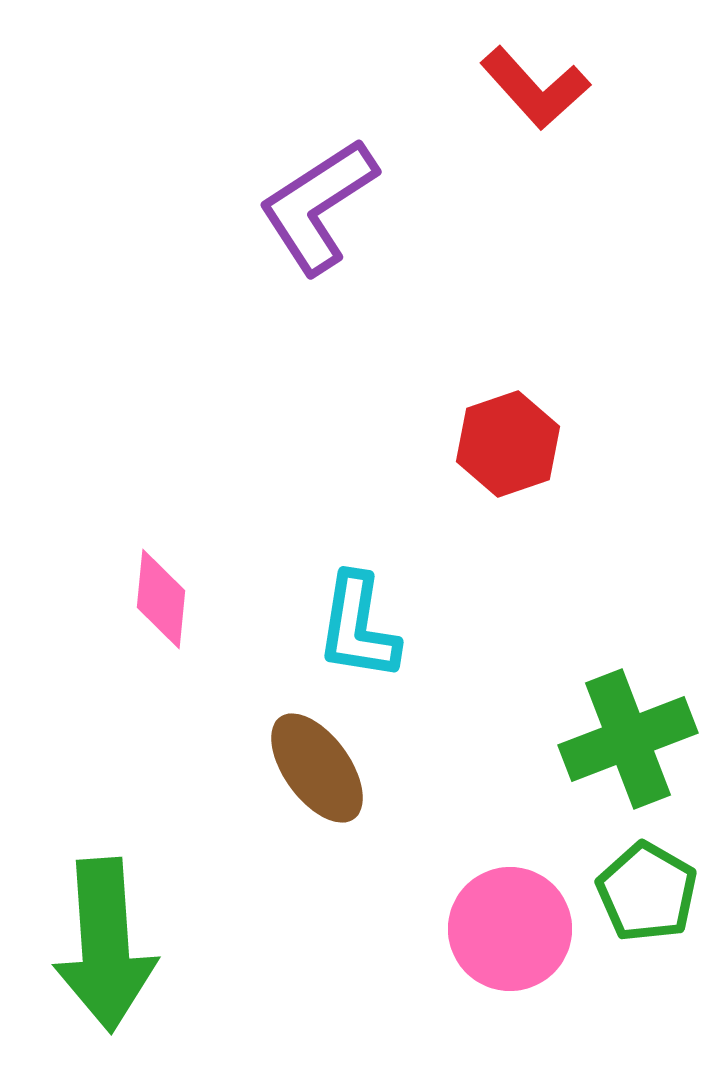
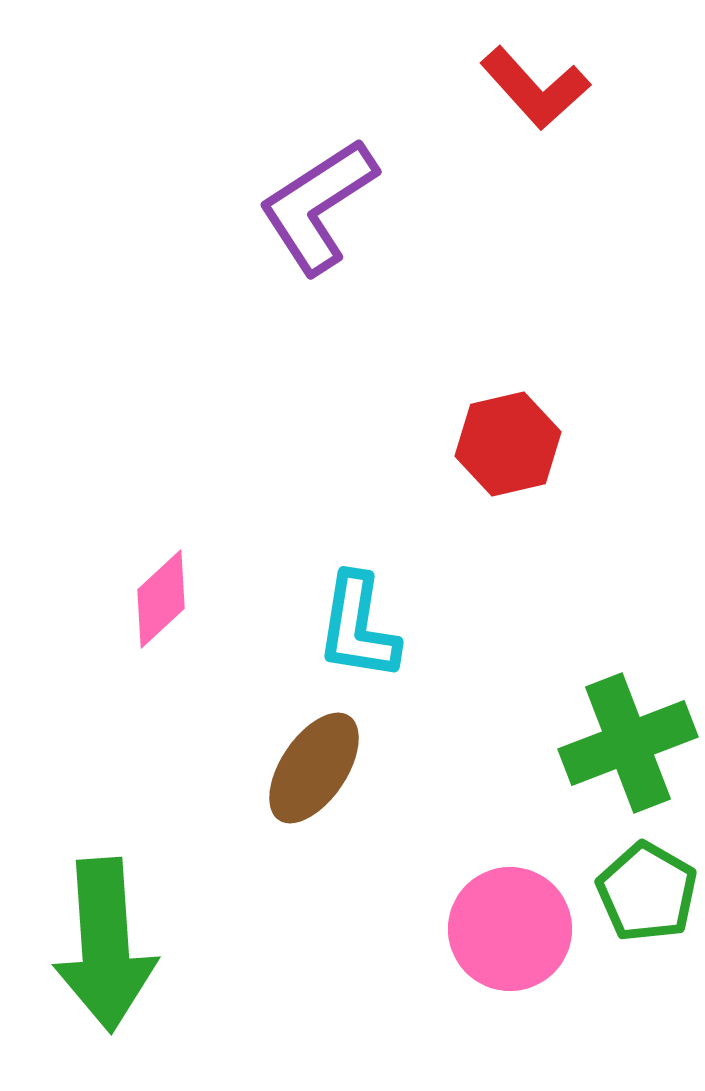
red hexagon: rotated 6 degrees clockwise
pink diamond: rotated 42 degrees clockwise
green cross: moved 4 px down
brown ellipse: moved 3 px left; rotated 70 degrees clockwise
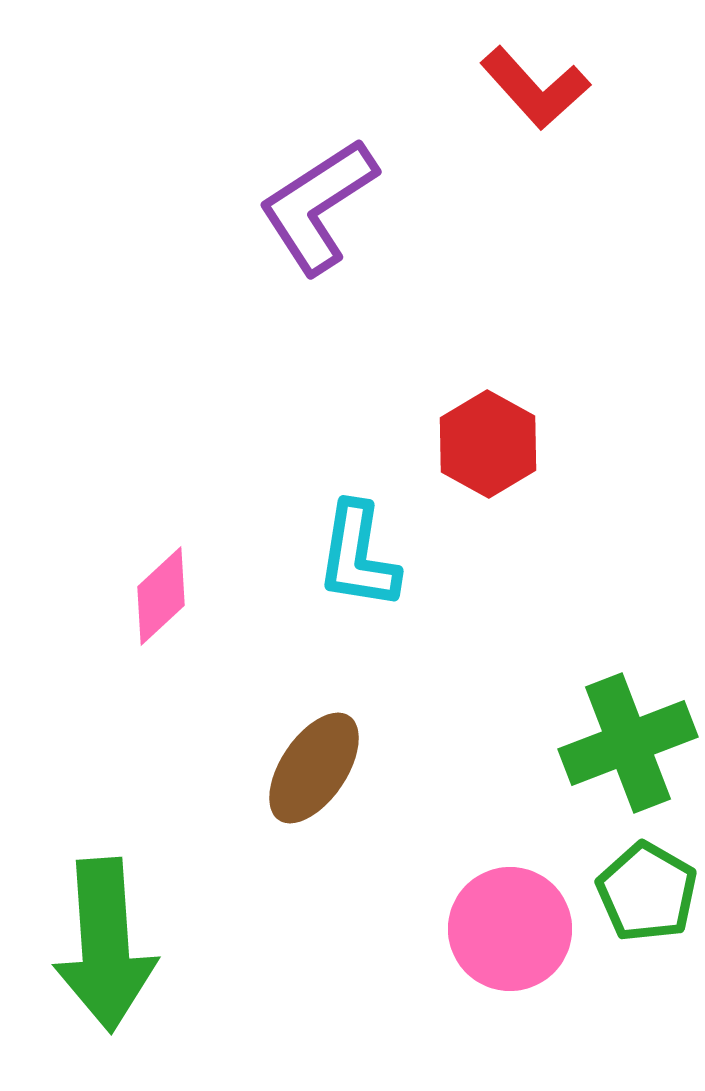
red hexagon: moved 20 px left; rotated 18 degrees counterclockwise
pink diamond: moved 3 px up
cyan L-shape: moved 71 px up
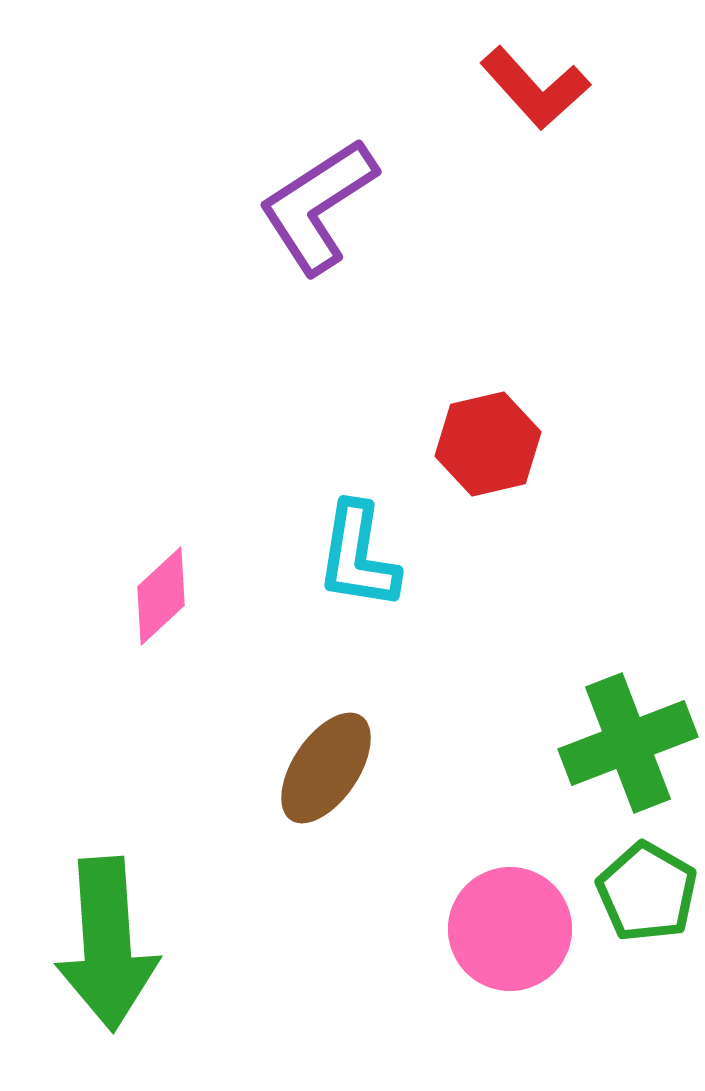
red hexagon: rotated 18 degrees clockwise
brown ellipse: moved 12 px right
green arrow: moved 2 px right, 1 px up
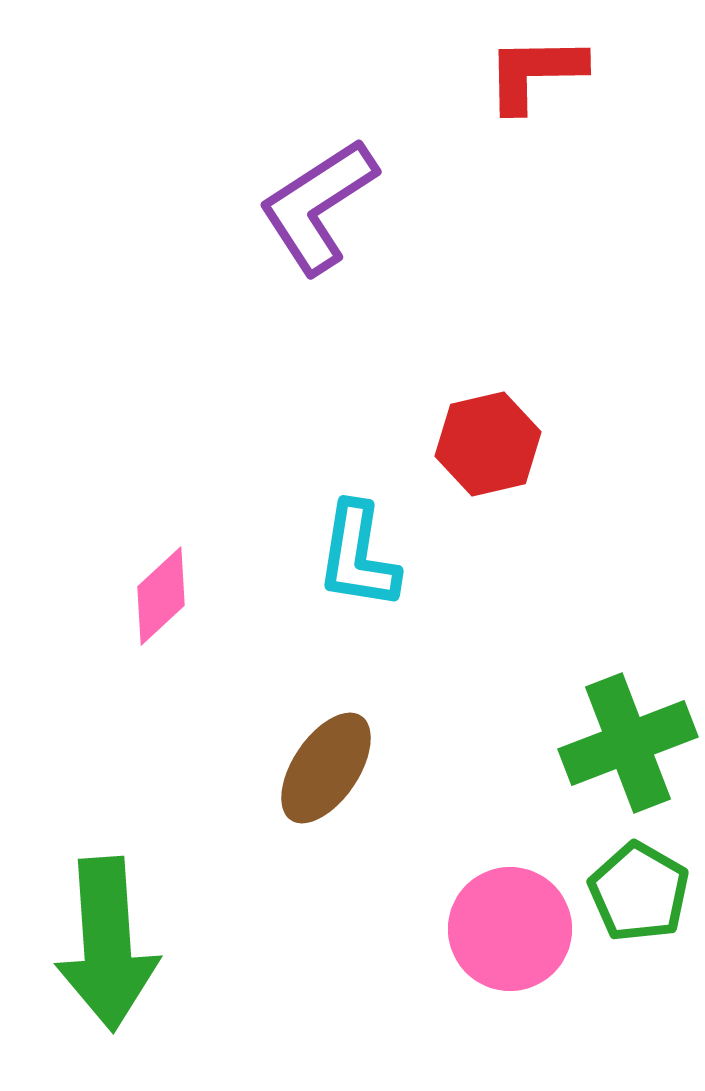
red L-shape: moved 15 px up; rotated 131 degrees clockwise
green pentagon: moved 8 px left
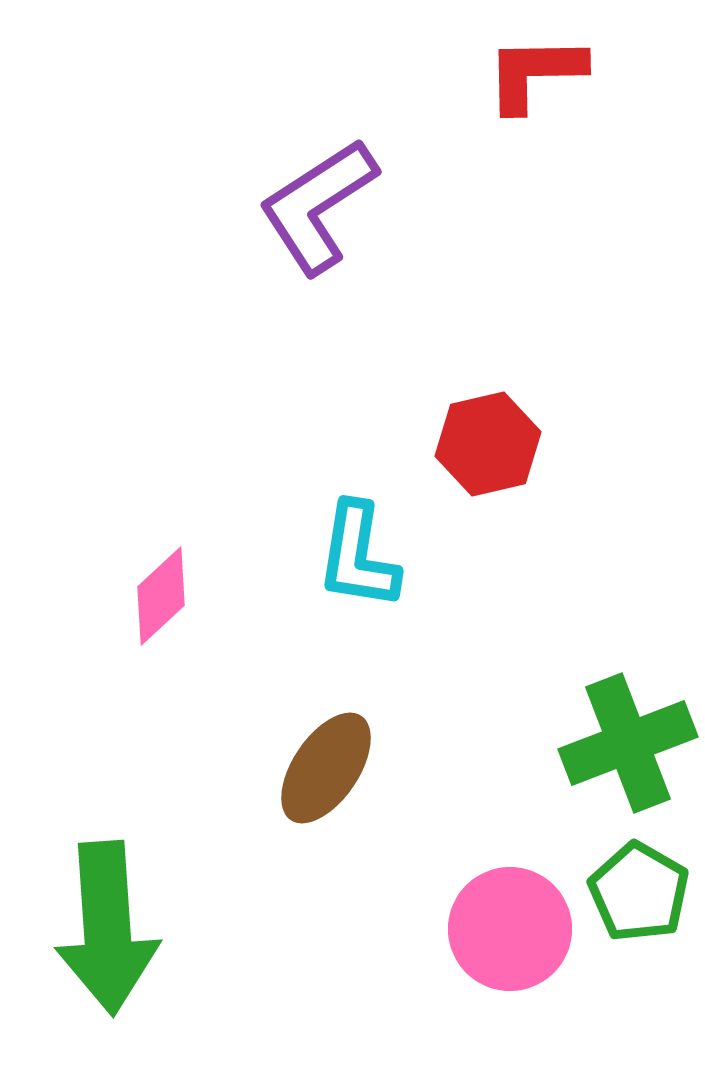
green arrow: moved 16 px up
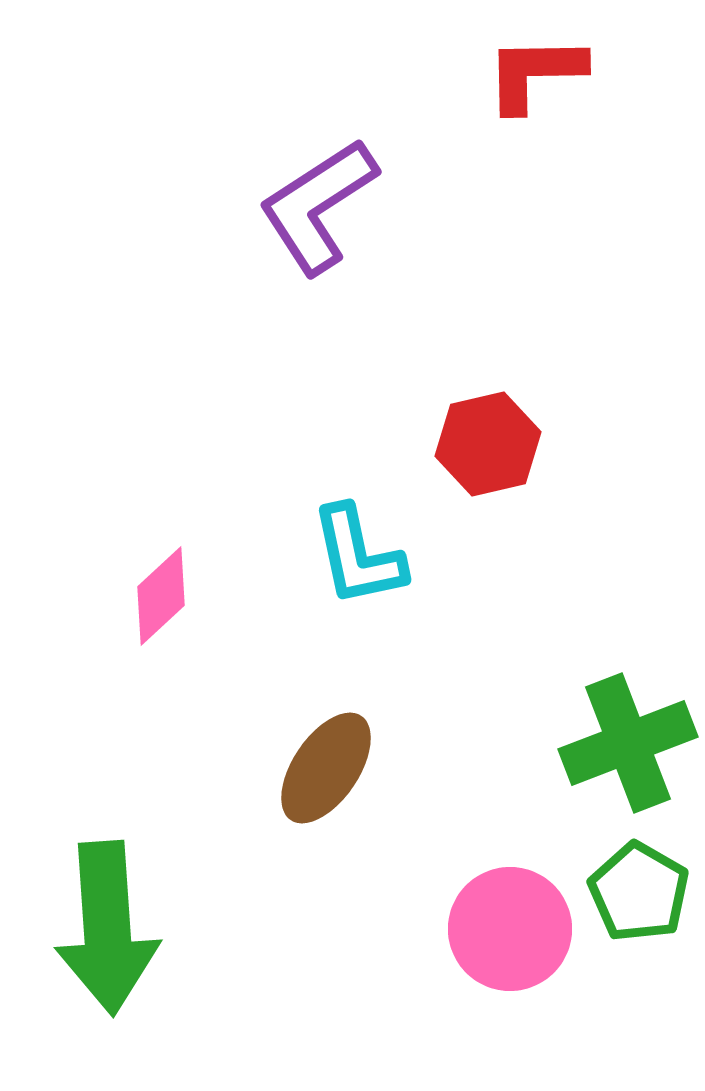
cyan L-shape: rotated 21 degrees counterclockwise
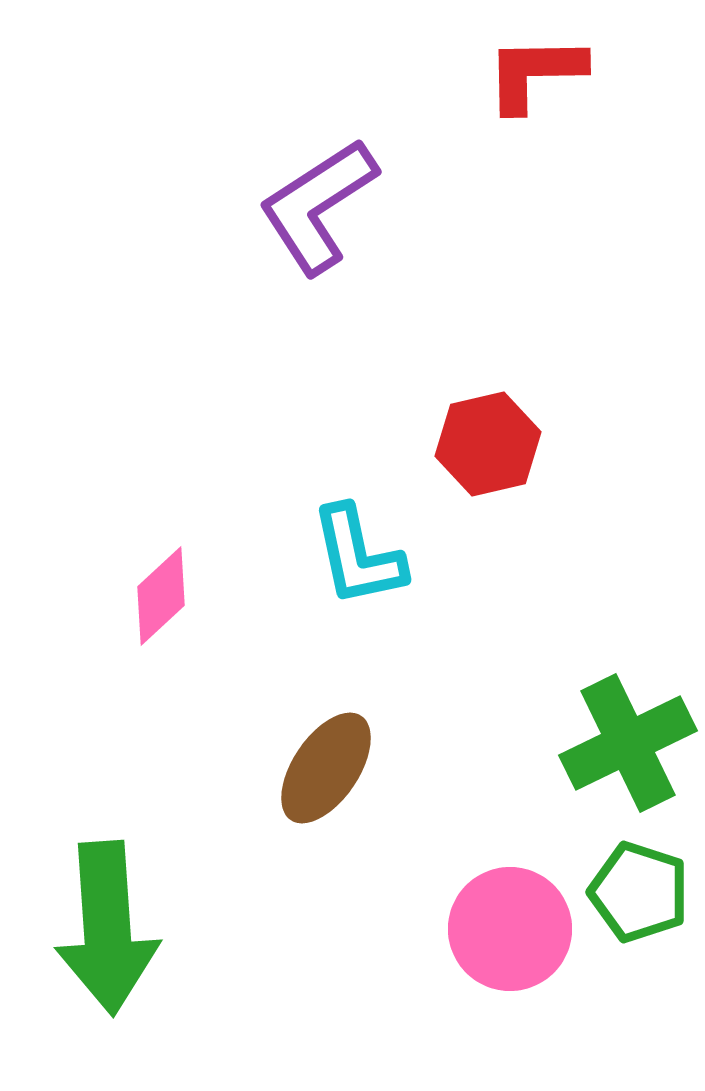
green cross: rotated 5 degrees counterclockwise
green pentagon: rotated 12 degrees counterclockwise
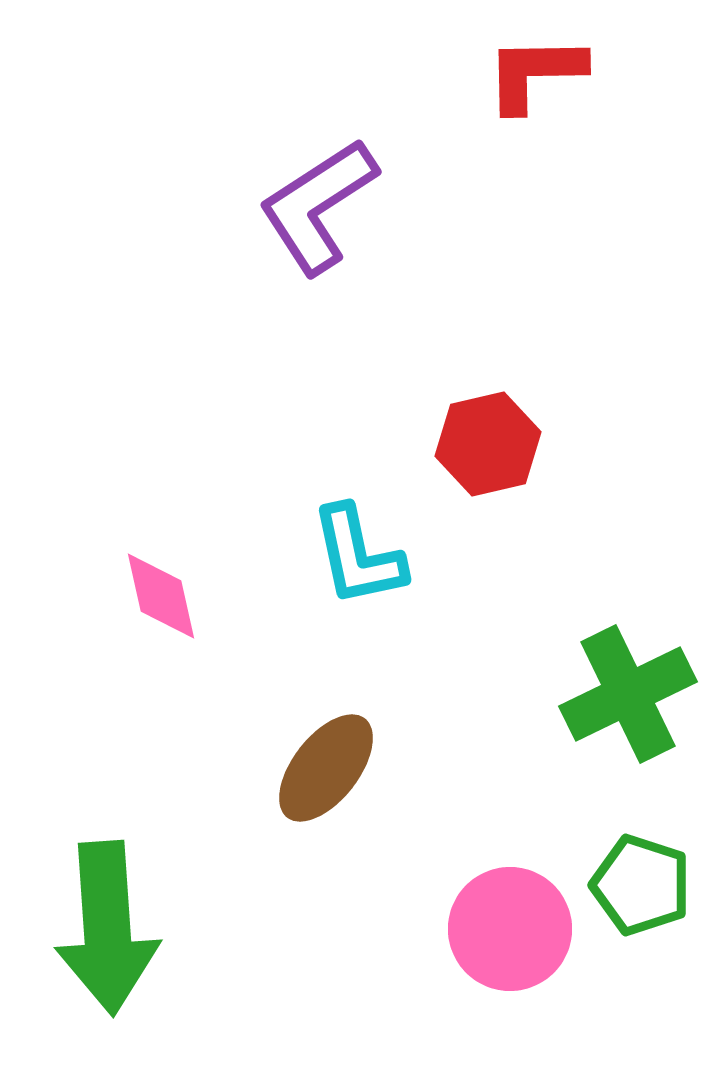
pink diamond: rotated 60 degrees counterclockwise
green cross: moved 49 px up
brown ellipse: rotated 4 degrees clockwise
green pentagon: moved 2 px right, 7 px up
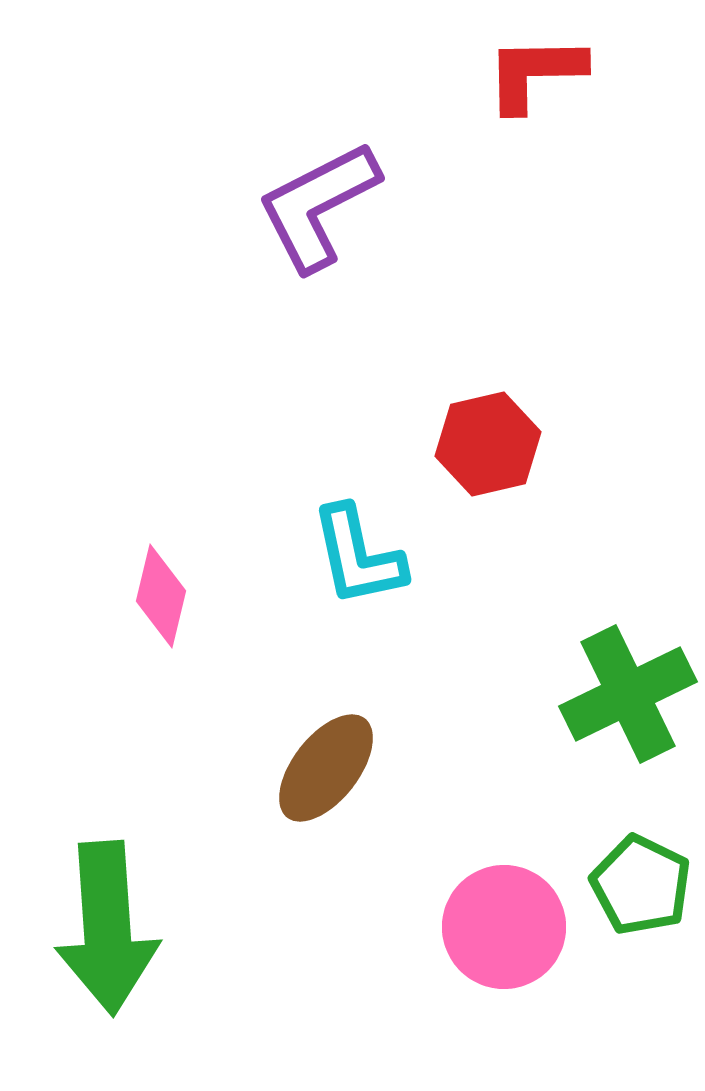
purple L-shape: rotated 6 degrees clockwise
pink diamond: rotated 26 degrees clockwise
green pentagon: rotated 8 degrees clockwise
pink circle: moved 6 px left, 2 px up
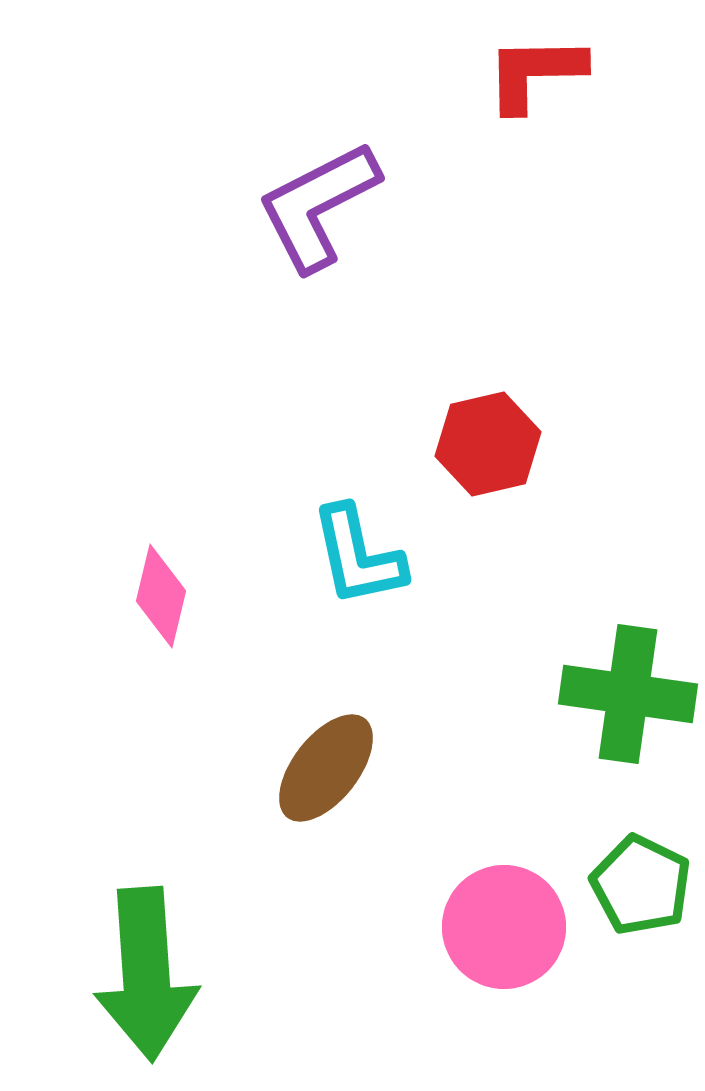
green cross: rotated 34 degrees clockwise
green arrow: moved 39 px right, 46 px down
